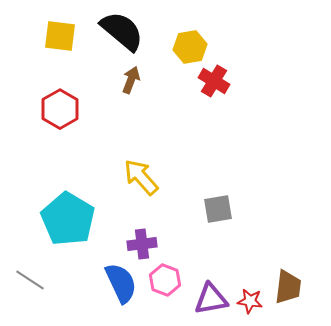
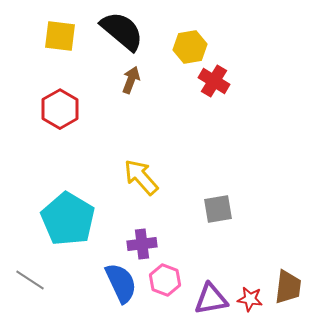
red star: moved 2 px up
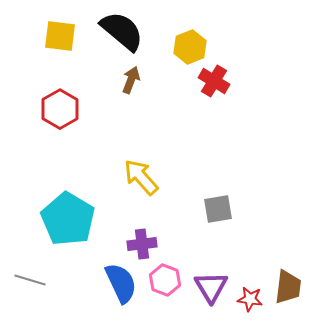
yellow hexagon: rotated 12 degrees counterclockwise
gray line: rotated 16 degrees counterclockwise
purple triangle: moved 12 px up; rotated 51 degrees counterclockwise
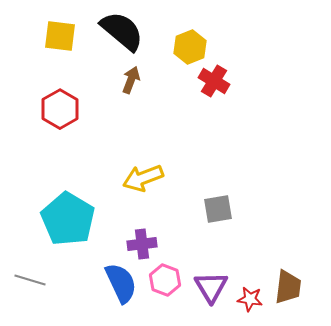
yellow arrow: moved 2 px right, 1 px down; rotated 69 degrees counterclockwise
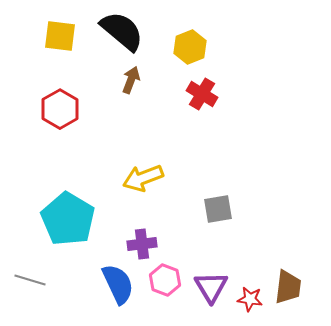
red cross: moved 12 px left, 13 px down
blue semicircle: moved 3 px left, 1 px down
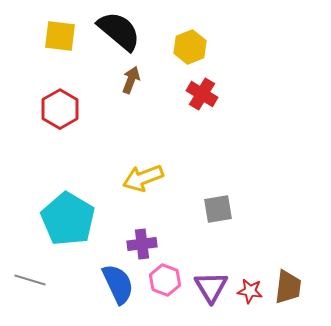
black semicircle: moved 3 px left
red star: moved 8 px up
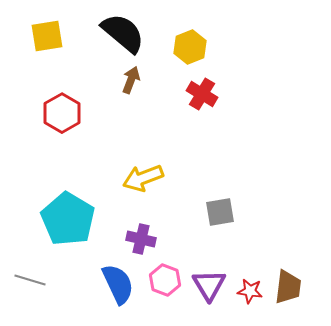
black semicircle: moved 4 px right, 2 px down
yellow square: moved 13 px left; rotated 16 degrees counterclockwise
red hexagon: moved 2 px right, 4 px down
gray square: moved 2 px right, 3 px down
purple cross: moved 1 px left, 5 px up; rotated 20 degrees clockwise
purple triangle: moved 2 px left, 2 px up
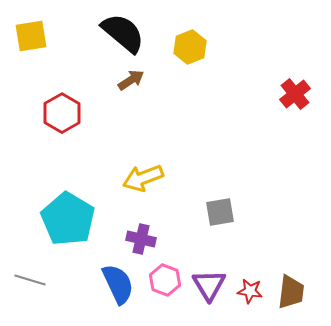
yellow square: moved 16 px left
brown arrow: rotated 36 degrees clockwise
red cross: moved 93 px right; rotated 20 degrees clockwise
brown trapezoid: moved 3 px right, 5 px down
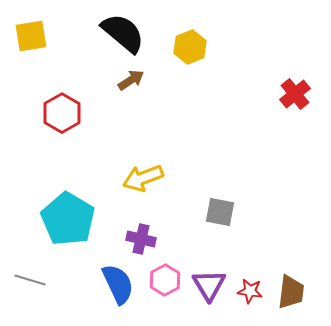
gray square: rotated 20 degrees clockwise
pink hexagon: rotated 12 degrees clockwise
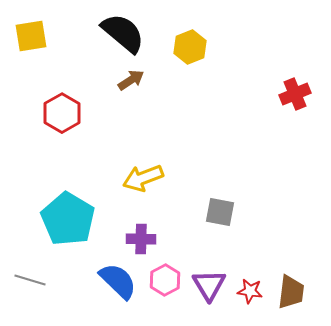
red cross: rotated 16 degrees clockwise
purple cross: rotated 12 degrees counterclockwise
blue semicircle: moved 3 px up; rotated 21 degrees counterclockwise
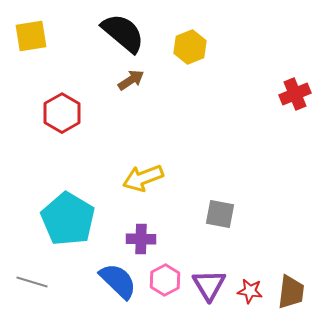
gray square: moved 2 px down
gray line: moved 2 px right, 2 px down
